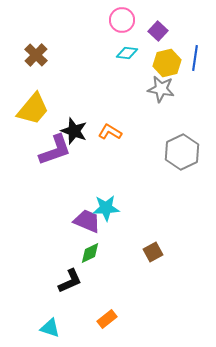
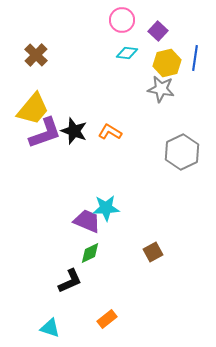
purple L-shape: moved 10 px left, 17 px up
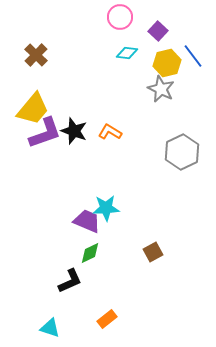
pink circle: moved 2 px left, 3 px up
blue line: moved 2 px left, 2 px up; rotated 45 degrees counterclockwise
gray star: rotated 16 degrees clockwise
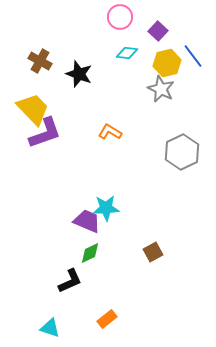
brown cross: moved 4 px right, 6 px down; rotated 15 degrees counterclockwise
yellow trapezoid: rotated 84 degrees counterclockwise
black star: moved 5 px right, 57 px up
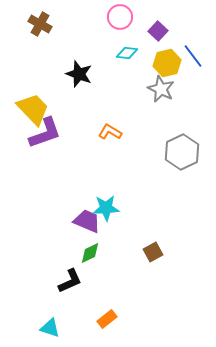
brown cross: moved 37 px up
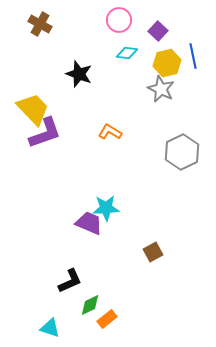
pink circle: moved 1 px left, 3 px down
blue line: rotated 25 degrees clockwise
purple trapezoid: moved 2 px right, 2 px down
green diamond: moved 52 px down
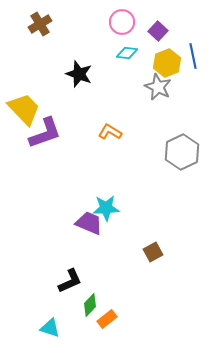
pink circle: moved 3 px right, 2 px down
brown cross: rotated 30 degrees clockwise
yellow hexagon: rotated 8 degrees counterclockwise
gray star: moved 3 px left, 2 px up
yellow trapezoid: moved 9 px left
green diamond: rotated 20 degrees counterclockwise
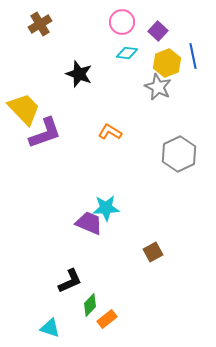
gray hexagon: moved 3 px left, 2 px down
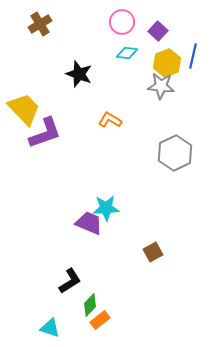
blue line: rotated 25 degrees clockwise
gray star: moved 3 px right, 1 px up; rotated 20 degrees counterclockwise
orange L-shape: moved 12 px up
gray hexagon: moved 4 px left, 1 px up
black L-shape: rotated 8 degrees counterclockwise
orange rectangle: moved 7 px left, 1 px down
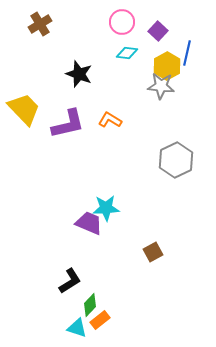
blue line: moved 6 px left, 3 px up
yellow hexagon: moved 3 px down; rotated 8 degrees counterclockwise
purple L-shape: moved 23 px right, 9 px up; rotated 6 degrees clockwise
gray hexagon: moved 1 px right, 7 px down
cyan triangle: moved 27 px right
